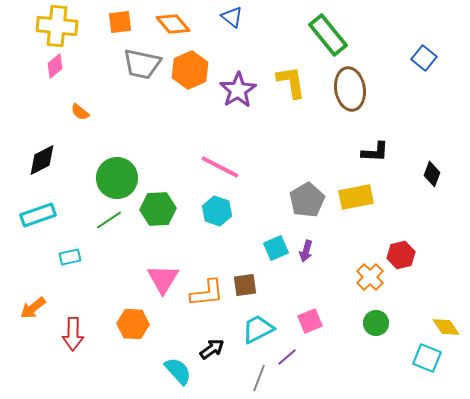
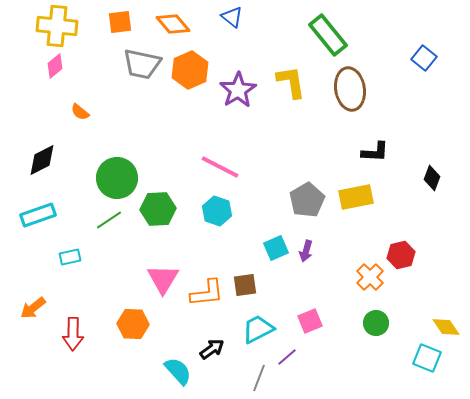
black diamond at (432, 174): moved 4 px down
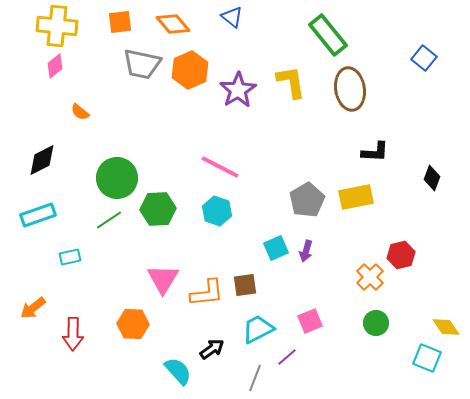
gray line at (259, 378): moved 4 px left
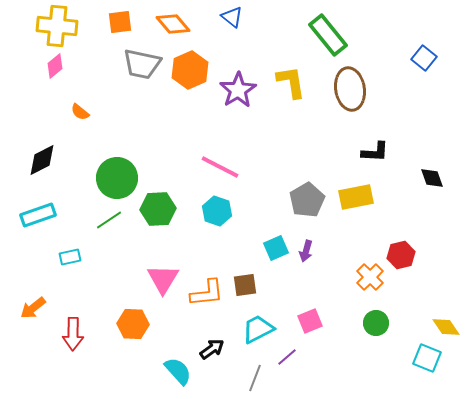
black diamond at (432, 178): rotated 40 degrees counterclockwise
